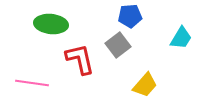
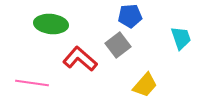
cyan trapezoid: rotated 50 degrees counterclockwise
red L-shape: rotated 36 degrees counterclockwise
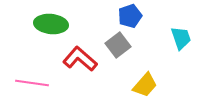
blue pentagon: rotated 15 degrees counterclockwise
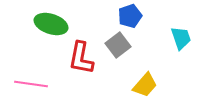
green ellipse: rotated 12 degrees clockwise
red L-shape: moved 1 px right, 1 px up; rotated 120 degrees counterclockwise
pink line: moved 1 px left, 1 px down
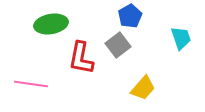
blue pentagon: rotated 10 degrees counterclockwise
green ellipse: rotated 28 degrees counterclockwise
yellow trapezoid: moved 2 px left, 3 px down
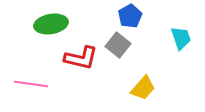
gray square: rotated 15 degrees counterclockwise
red L-shape: rotated 88 degrees counterclockwise
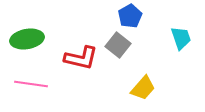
green ellipse: moved 24 px left, 15 px down
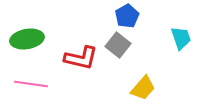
blue pentagon: moved 3 px left
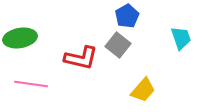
green ellipse: moved 7 px left, 1 px up
yellow trapezoid: moved 2 px down
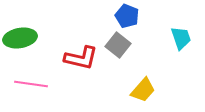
blue pentagon: rotated 20 degrees counterclockwise
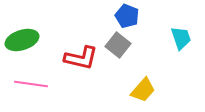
green ellipse: moved 2 px right, 2 px down; rotated 8 degrees counterclockwise
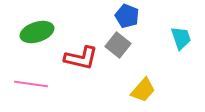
green ellipse: moved 15 px right, 8 px up
